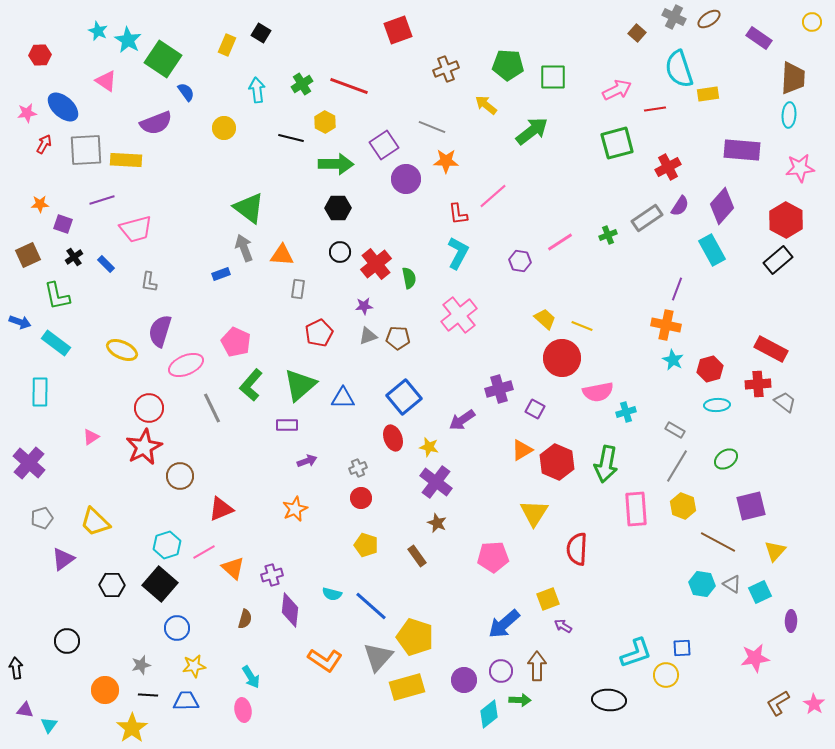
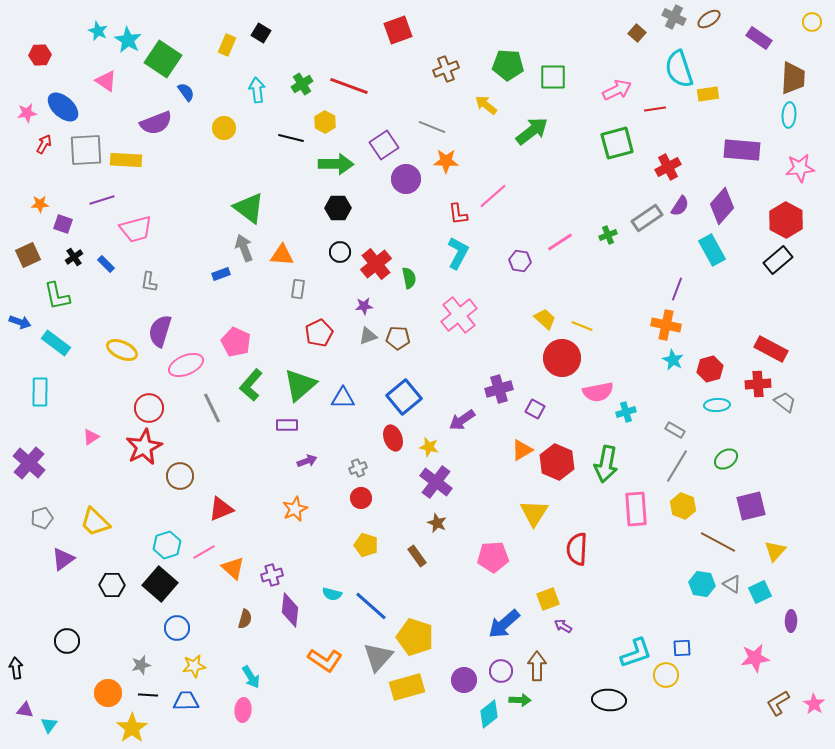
orange circle at (105, 690): moved 3 px right, 3 px down
pink ellipse at (243, 710): rotated 15 degrees clockwise
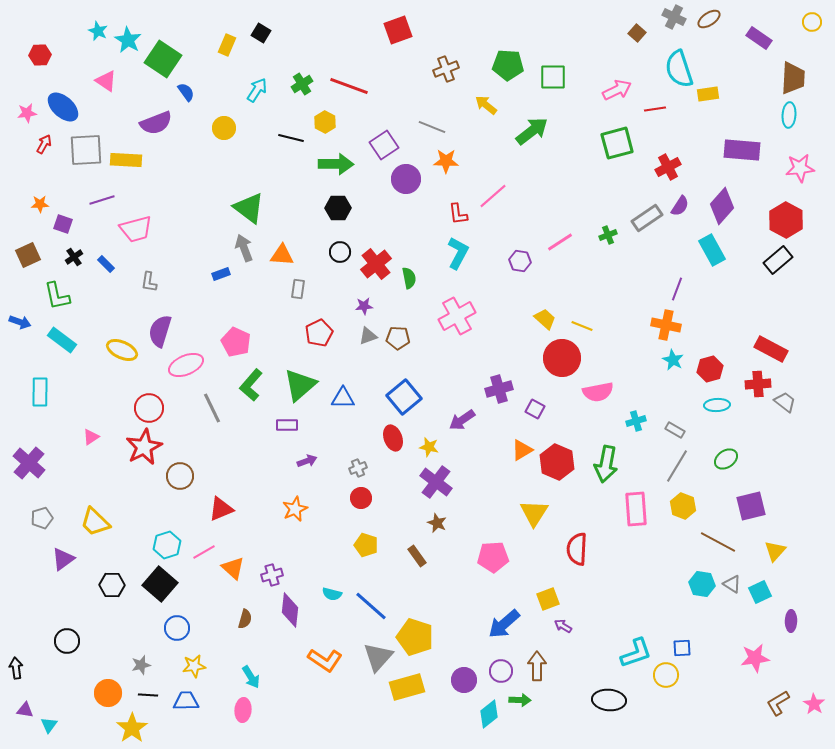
cyan arrow at (257, 90): rotated 40 degrees clockwise
pink cross at (459, 315): moved 2 px left, 1 px down; rotated 9 degrees clockwise
cyan rectangle at (56, 343): moved 6 px right, 3 px up
cyan cross at (626, 412): moved 10 px right, 9 px down
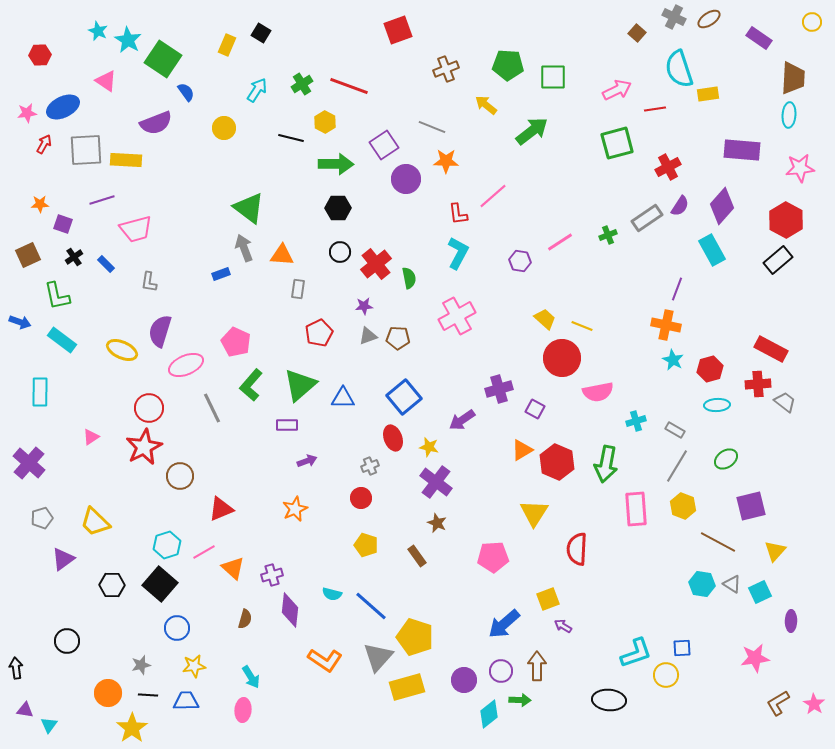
blue ellipse at (63, 107): rotated 68 degrees counterclockwise
gray cross at (358, 468): moved 12 px right, 2 px up
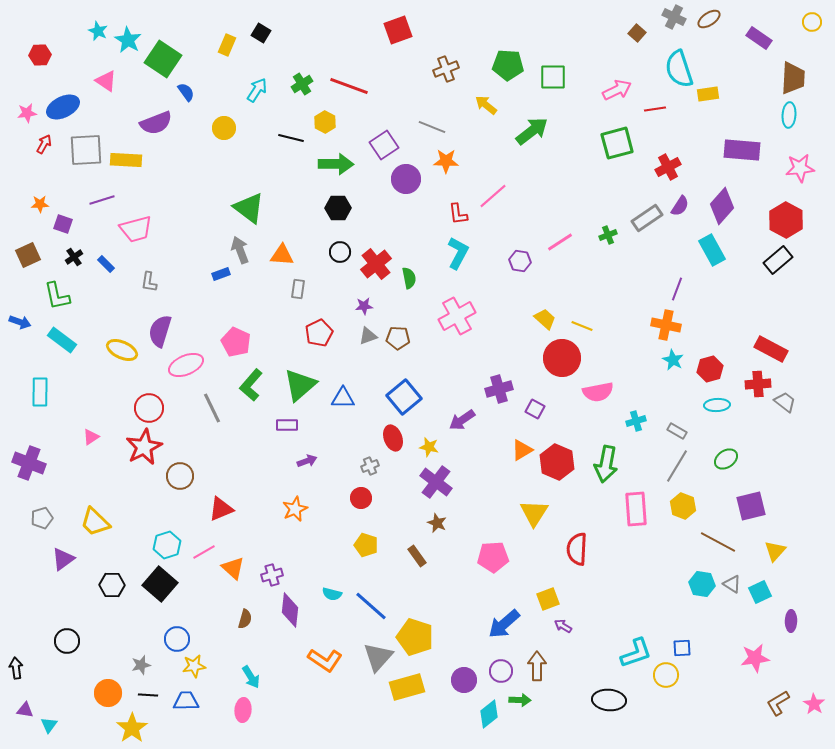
gray arrow at (244, 248): moved 4 px left, 2 px down
gray rectangle at (675, 430): moved 2 px right, 1 px down
purple cross at (29, 463): rotated 20 degrees counterclockwise
blue circle at (177, 628): moved 11 px down
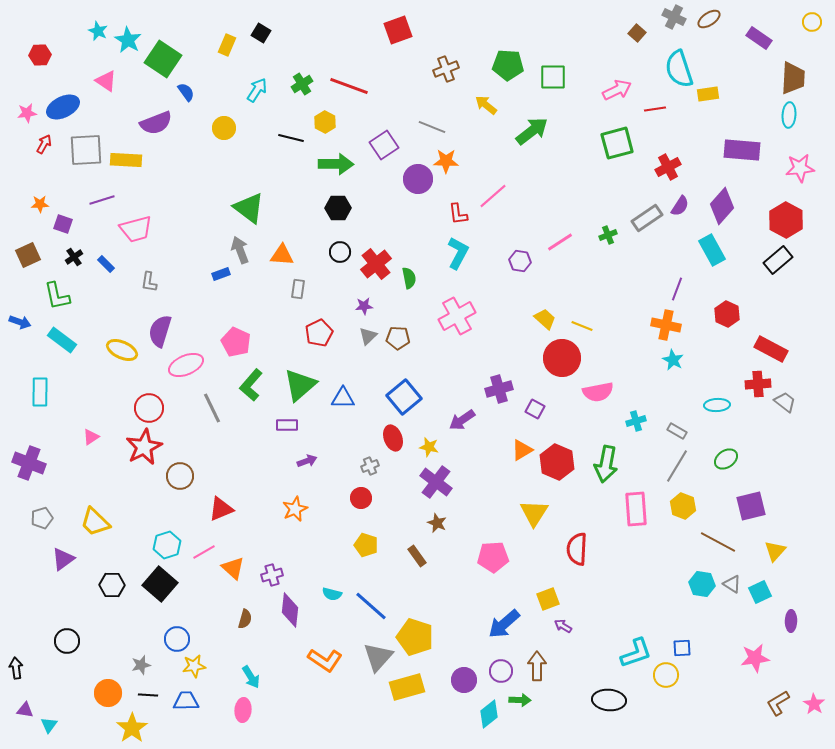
purple circle at (406, 179): moved 12 px right
gray triangle at (368, 336): rotated 24 degrees counterclockwise
red hexagon at (710, 369): moved 17 px right, 55 px up; rotated 20 degrees counterclockwise
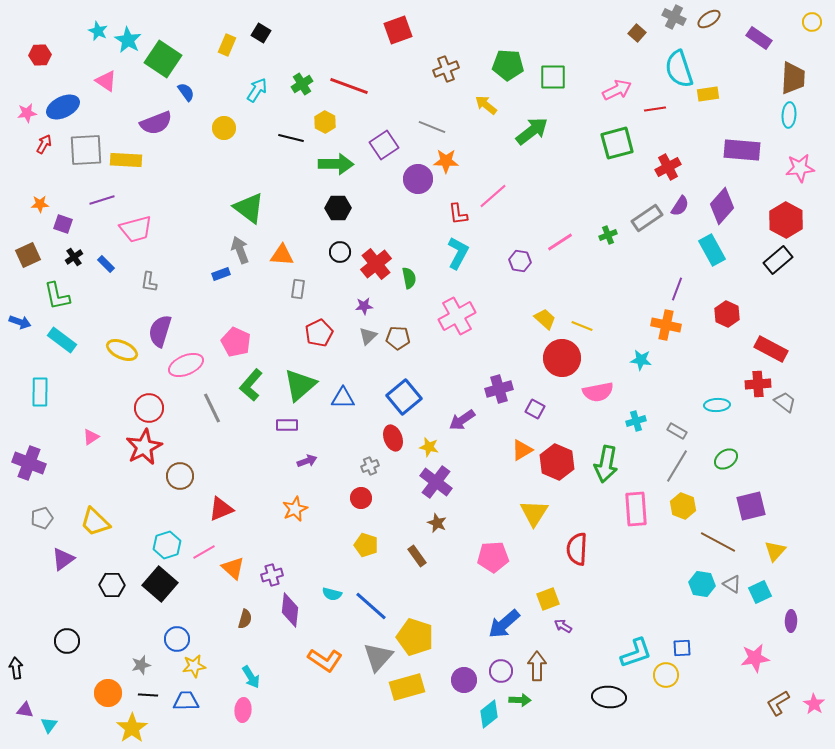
cyan star at (673, 360): moved 32 px left; rotated 20 degrees counterclockwise
black ellipse at (609, 700): moved 3 px up
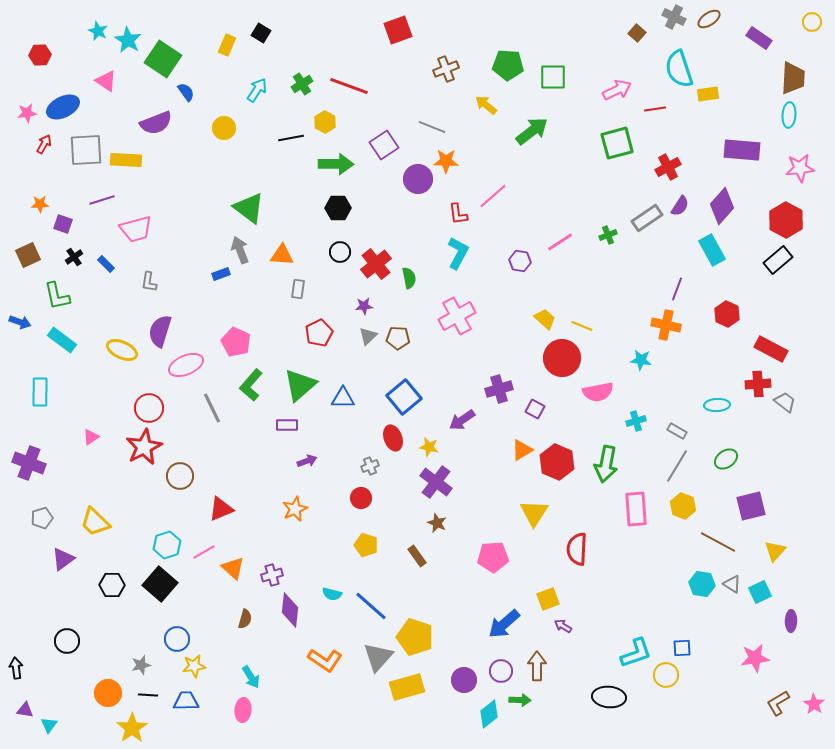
black line at (291, 138): rotated 25 degrees counterclockwise
